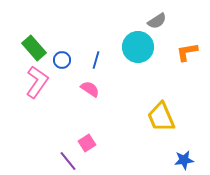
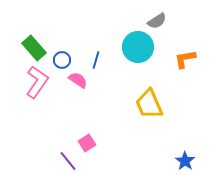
orange L-shape: moved 2 px left, 7 px down
pink semicircle: moved 12 px left, 9 px up
yellow trapezoid: moved 12 px left, 13 px up
blue star: moved 1 px right, 1 px down; rotated 30 degrees counterclockwise
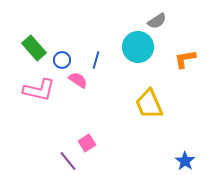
pink L-shape: moved 2 px right, 8 px down; rotated 68 degrees clockwise
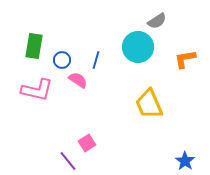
green rectangle: moved 2 px up; rotated 50 degrees clockwise
pink L-shape: moved 2 px left
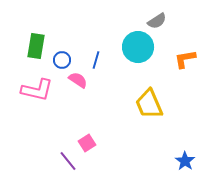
green rectangle: moved 2 px right
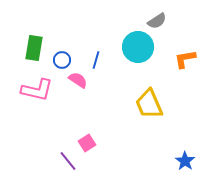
green rectangle: moved 2 px left, 2 px down
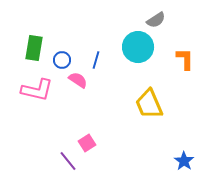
gray semicircle: moved 1 px left, 1 px up
orange L-shape: rotated 100 degrees clockwise
blue star: moved 1 px left
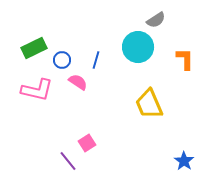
green rectangle: rotated 55 degrees clockwise
pink semicircle: moved 2 px down
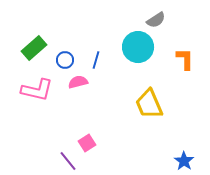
green rectangle: rotated 15 degrees counterclockwise
blue circle: moved 3 px right
pink semicircle: rotated 48 degrees counterclockwise
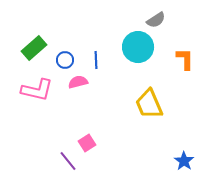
blue line: rotated 18 degrees counterclockwise
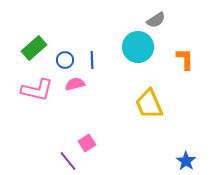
blue line: moved 4 px left
pink semicircle: moved 3 px left, 2 px down
blue star: moved 2 px right
